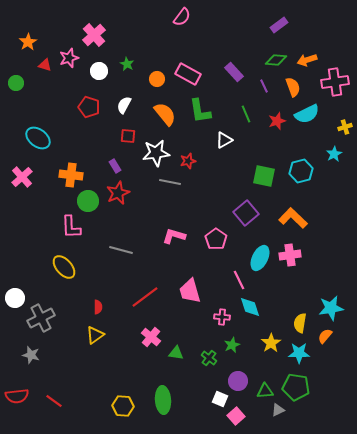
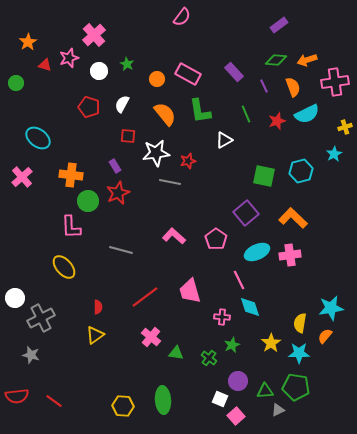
white semicircle at (124, 105): moved 2 px left, 1 px up
pink L-shape at (174, 236): rotated 25 degrees clockwise
cyan ellipse at (260, 258): moved 3 px left, 6 px up; rotated 40 degrees clockwise
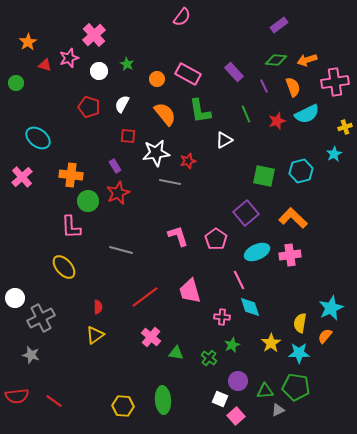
pink L-shape at (174, 236): moved 4 px right; rotated 30 degrees clockwise
cyan star at (331, 308): rotated 15 degrees counterclockwise
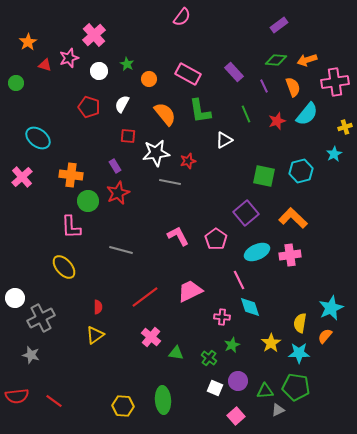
orange circle at (157, 79): moved 8 px left
cyan semicircle at (307, 114): rotated 25 degrees counterclockwise
pink L-shape at (178, 236): rotated 10 degrees counterclockwise
pink trapezoid at (190, 291): rotated 80 degrees clockwise
white square at (220, 399): moved 5 px left, 11 px up
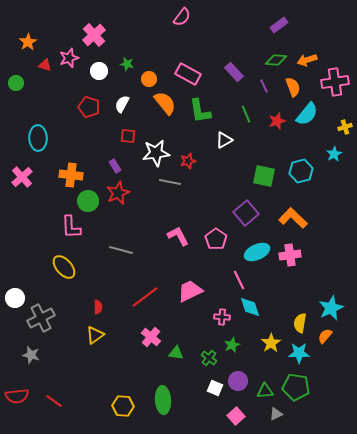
green star at (127, 64): rotated 16 degrees counterclockwise
orange semicircle at (165, 114): moved 11 px up
cyan ellipse at (38, 138): rotated 50 degrees clockwise
gray triangle at (278, 410): moved 2 px left, 4 px down
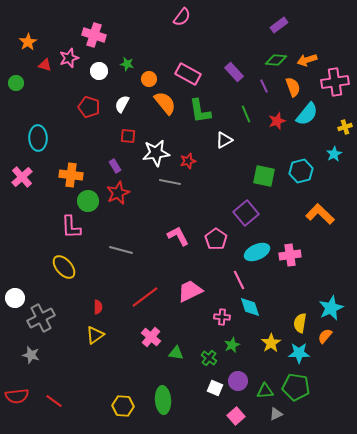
pink cross at (94, 35): rotated 30 degrees counterclockwise
orange L-shape at (293, 218): moved 27 px right, 4 px up
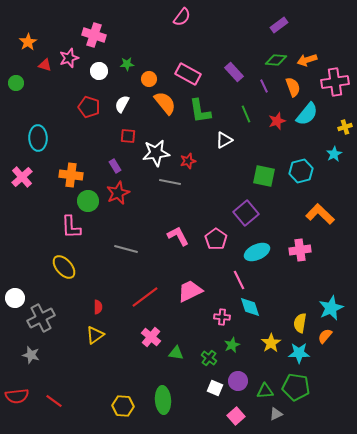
green star at (127, 64): rotated 16 degrees counterclockwise
gray line at (121, 250): moved 5 px right, 1 px up
pink cross at (290, 255): moved 10 px right, 5 px up
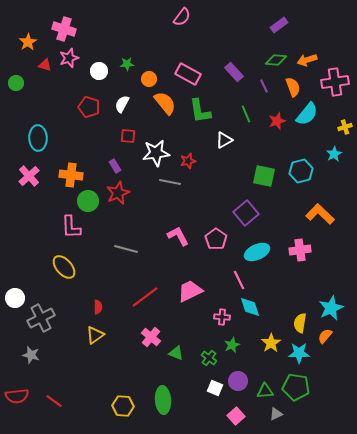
pink cross at (94, 35): moved 30 px left, 6 px up
pink cross at (22, 177): moved 7 px right, 1 px up
green triangle at (176, 353): rotated 14 degrees clockwise
